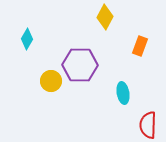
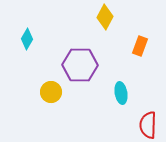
yellow circle: moved 11 px down
cyan ellipse: moved 2 px left
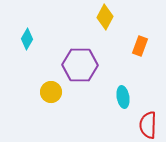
cyan ellipse: moved 2 px right, 4 px down
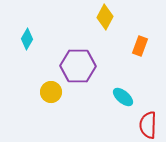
purple hexagon: moved 2 px left, 1 px down
cyan ellipse: rotated 40 degrees counterclockwise
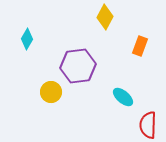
purple hexagon: rotated 8 degrees counterclockwise
